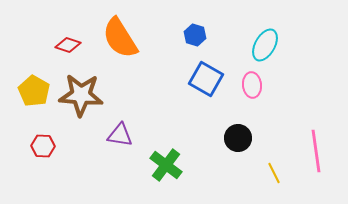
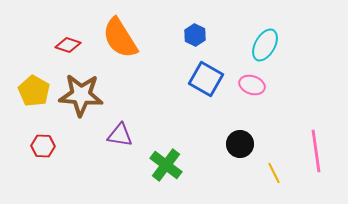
blue hexagon: rotated 10 degrees clockwise
pink ellipse: rotated 65 degrees counterclockwise
black circle: moved 2 px right, 6 px down
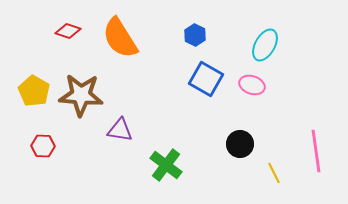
red diamond: moved 14 px up
purple triangle: moved 5 px up
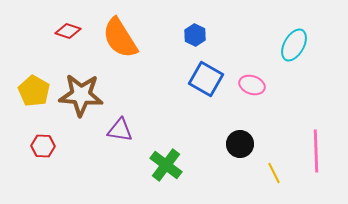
cyan ellipse: moved 29 px right
pink line: rotated 6 degrees clockwise
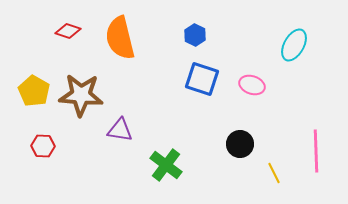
orange semicircle: rotated 18 degrees clockwise
blue square: moved 4 px left; rotated 12 degrees counterclockwise
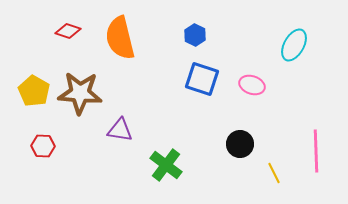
brown star: moved 1 px left, 2 px up
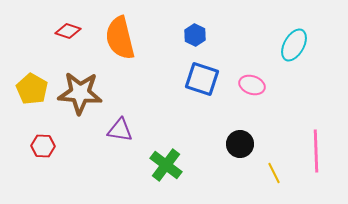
yellow pentagon: moved 2 px left, 2 px up
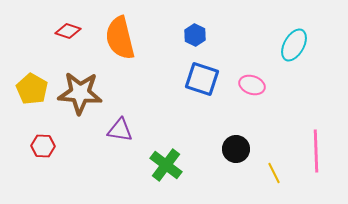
black circle: moved 4 px left, 5 px down
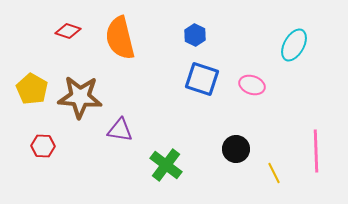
brown star: moved 4 px down
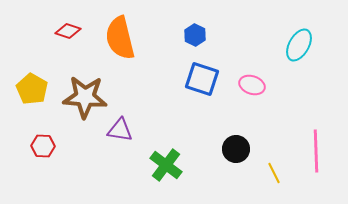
cyan ellipse: moved 5 px right
brown star: moved 5 px right
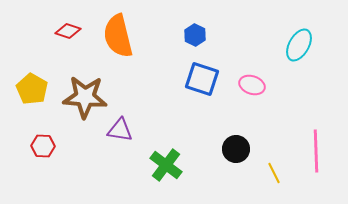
orange semicircle: moved 2 px left, 2 px up
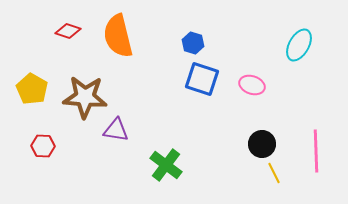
blue hexagon: moved 2 px left, 8 px down; rotated 10 degrees counterclockwise
purple triangle: moved 4 px left
black circle: moved 26 px right, 5 px up
